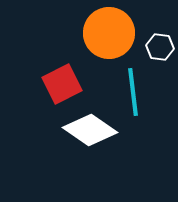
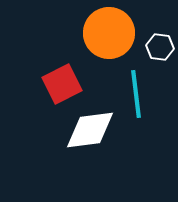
cyan line: moved 3 px right, 2 px down
white diamond: rotated 42 degrees counterclockwise
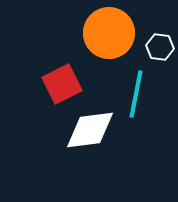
cyan line: rotated 18 degrees clockwise
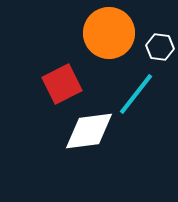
cyan line: rotated 27 degrees clockwise
white diamond: moved 1 px left, 1 px down
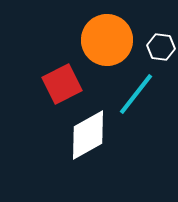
orange circle: moved 2 px left, 7 px down
white hexagon: moved 1 px right
white diamond: moved 1 px left, 4 px down; rotated 22 degrees counterclockwise
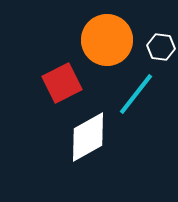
red square: moved 1 px up
white diamond: moved 2 px down
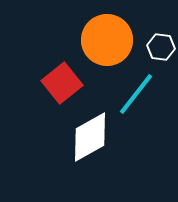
red square: rotated 12 degrees counterclockwise
white diamond: moved 2 px right
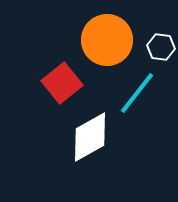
cyan line: moved 1 px right, 1 px up
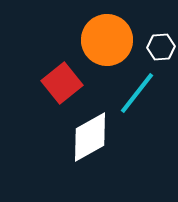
white hexagon: rotated 12 degrees counterclockwise
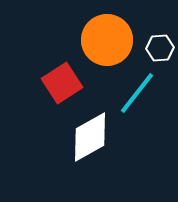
white hexagon: moved 1 px left, 1 px down
red square: rotated 6 degrees clockwise
